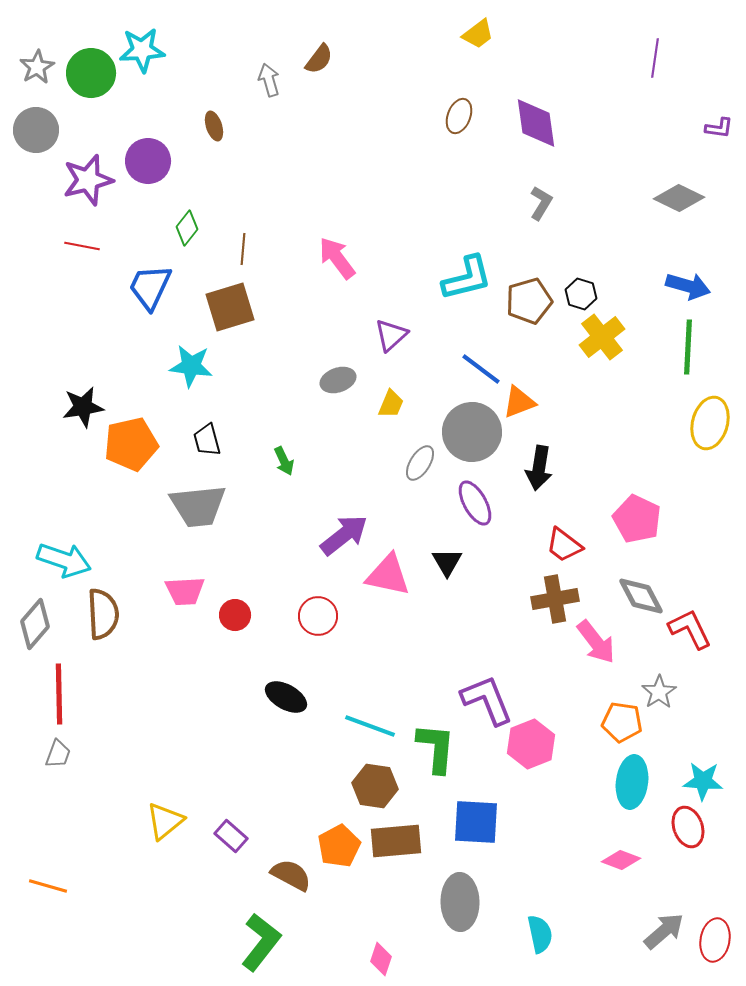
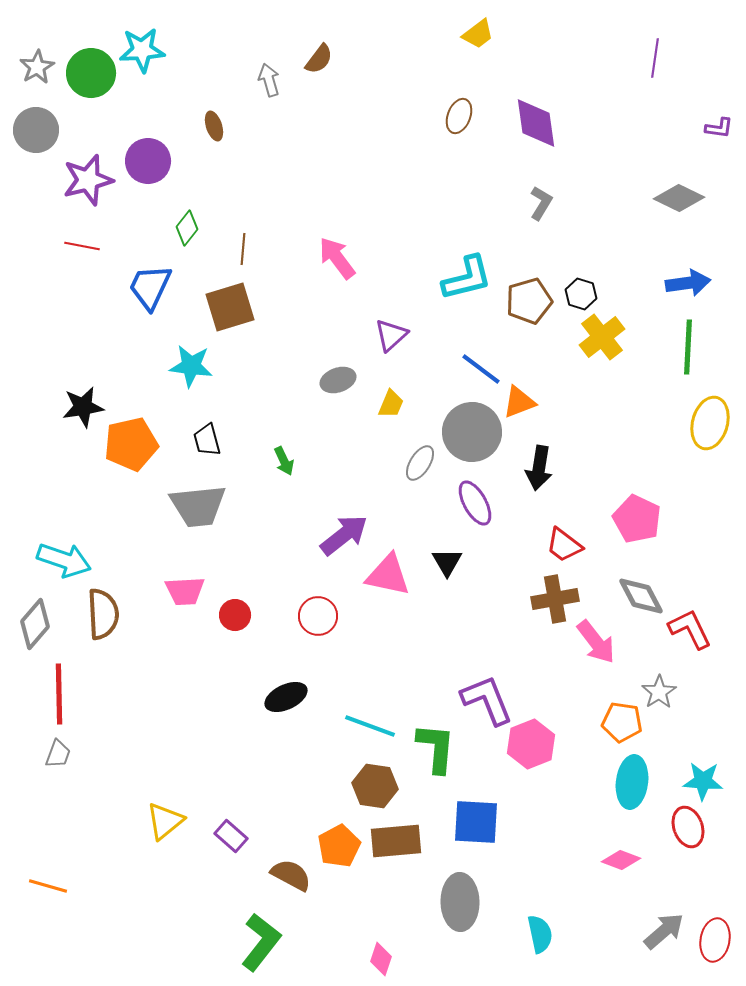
blue arrow at (688, 286): moved 3 px up; rotated 24 degrees counterclockwise
black ellipse at (286, 697): rotated 54 degrees counterclockwise
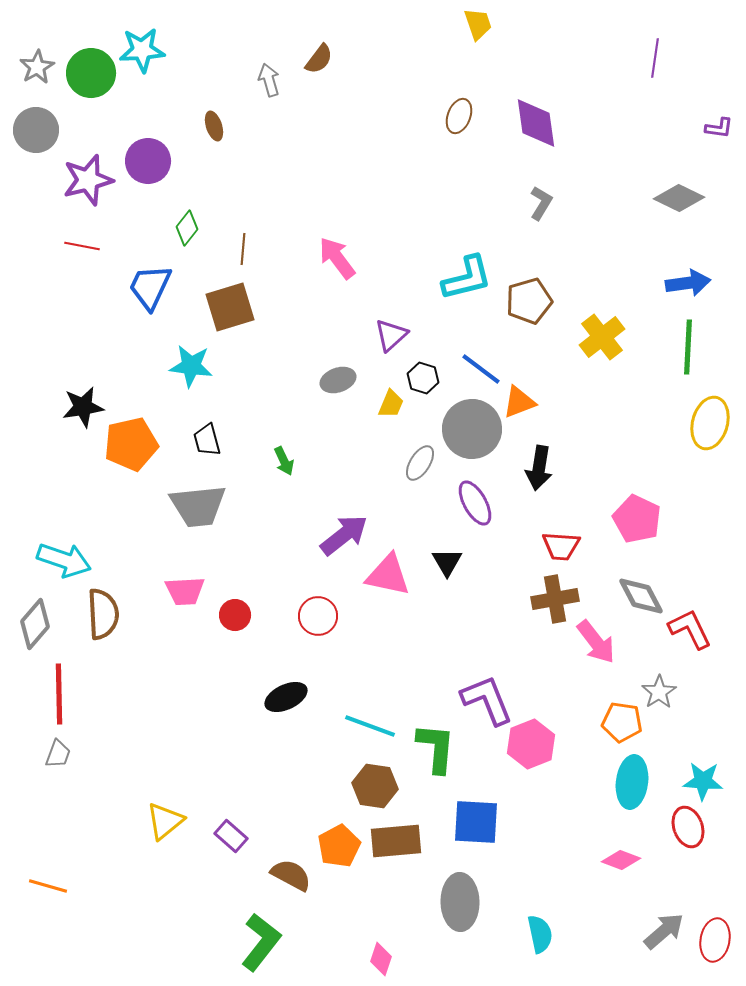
yellow trapezoid at (478, 34): moved 10 px up; rotated 72 degrees counterclockwise
black hexagon at (581, 294): moved 158 px left, 84 px down
gray circle at (472, 432): moved 3 px up
red trapezoid at (564, 545): moved 3 px left, 1 px down; rotated 33 degrees counterclockwise
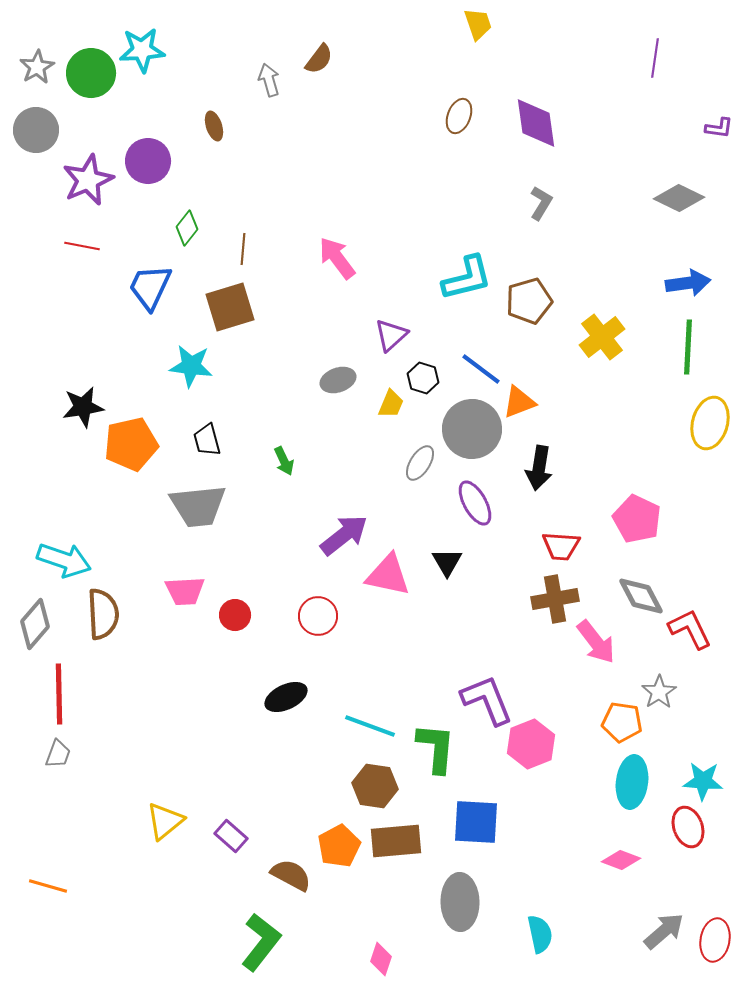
purple star at (88, 180): rotated 9 degrees counterclockwise
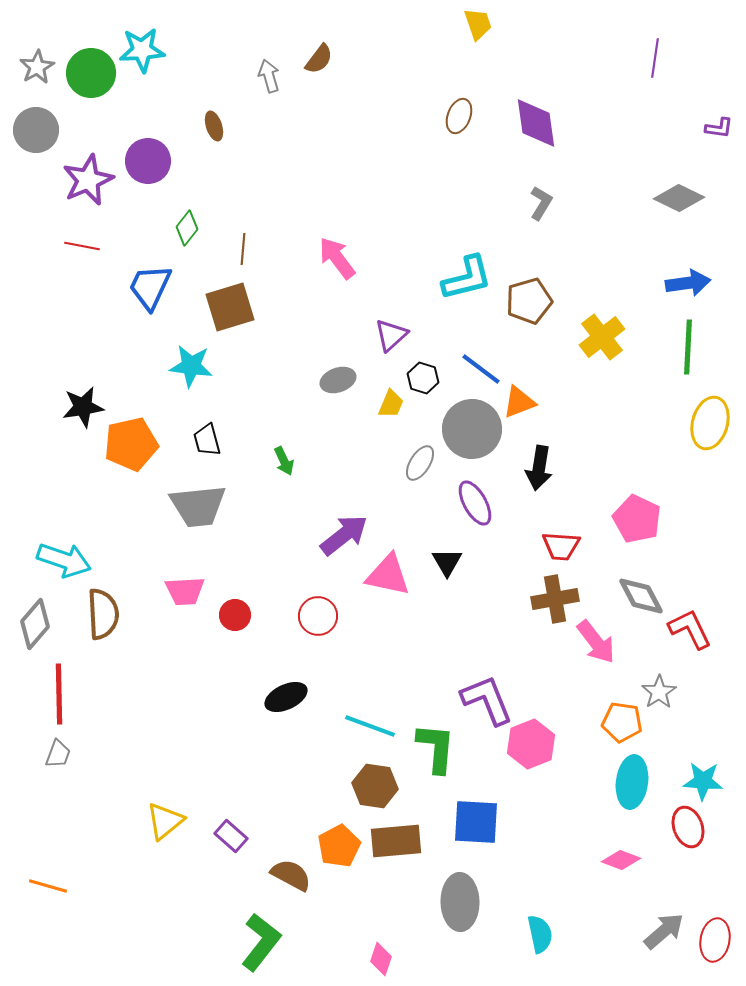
gray arrow at (269, 80): moved 4 px up
